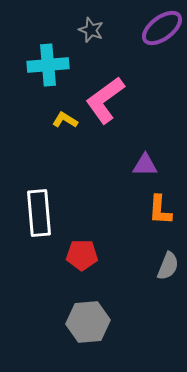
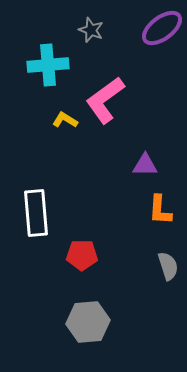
white rectangle: moved 3 px left
gray semicircle: rotated 40 degrees counterclockwise
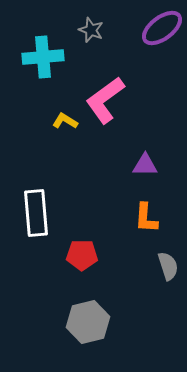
cyan cross: moved 5 px left, 8 px up
yellow L-shape: moved 1 px down
orange L-shape: moved 14 px left, 8 px down
gray hexagon: rotated 9 degrees counterclockwise
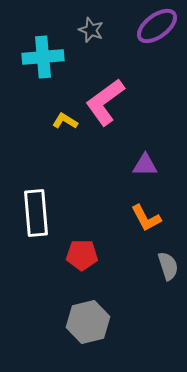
purple ellipse: moved 5 px left, 2 px up
pink L-shape: moved 2 px down
orange L-shape: rotated 32 degrees counterclockwise
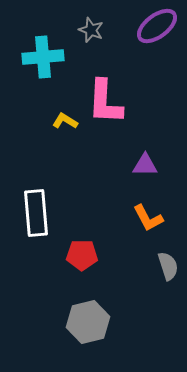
pink L-shape: rotated 51 degrees counterclockwise
orange L-shape: moved 2 px right
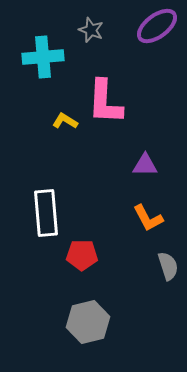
white rectangle: moved 10 px right
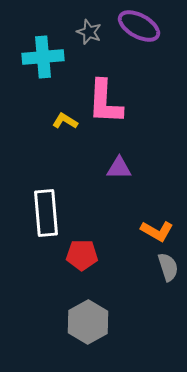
purple ellipse: moved 18 px left; rotated 66 degrees clockwise
gray star: moved 2 px left, 2 px down
purple triangle: moved 26 px left, 3 px down
orange L-shape: moved 9 px right, 13 px down; rotated 32 degrees counterclockwise
gray semicircle: moved 1 px down
gray hexagon: rotated 15 degrees counterclockwise
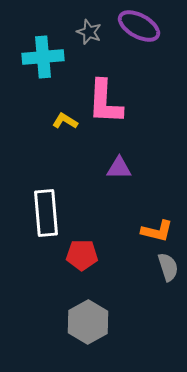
orange L-shape: rotated 16 degrees counterclockwise
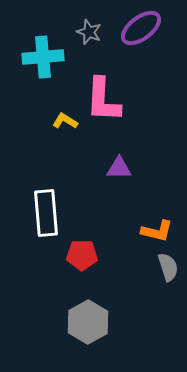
purple ellipse: moved 2 px right, 2 px down; rotated 66 degrees counterclockwise
pink L-shape: moved 2 px left, 2 px up
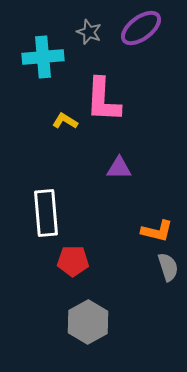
red pentagon: moved 9 px left, 6 px down
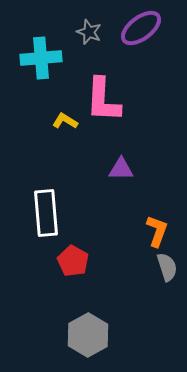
cyan cross: moved 2 px left, 1 px down
purple triangle: moved 2 px right, 1 px down
orange L-shape: rotated 84 degrees counterclockwise
red pentagon: rotated 28 degrees clockwise
gray semicircle: moved 1 px left
gray hexagon: moved 13 px down
